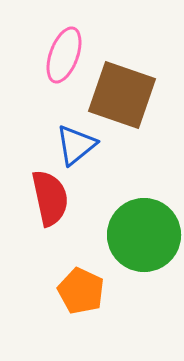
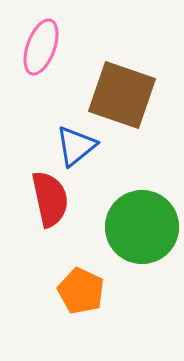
pink ellipse: moved 23 px left, 8 px up
blue triangle: moved 1 px down
red semicircle: moved 1 px down
green circle: moved 2 px left, 8 px up
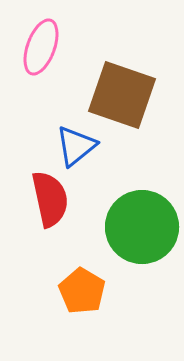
orange pentagon: moved 1 px right; rotated 6 degrees clockwise
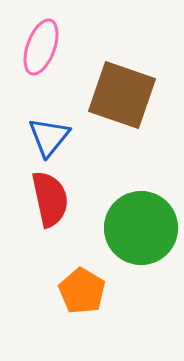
blue triangle: moved 27 px left, 9 px up; rotated 12 degrees counterclockwise
green circle: moved 1 px left, 1 px down
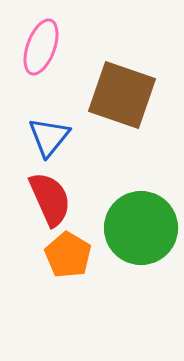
red semicircle: rotated 12 degrees counterclockwise
orange pentagon: moved 14 px left, 36 px up
